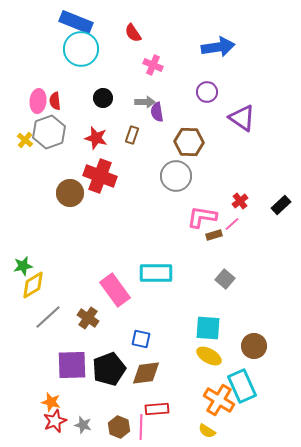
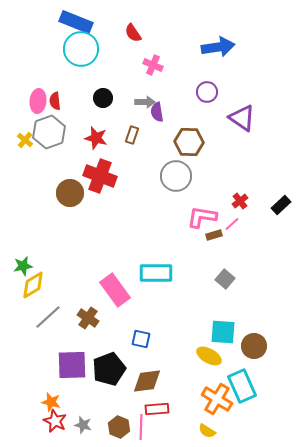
cyan square at (208, 328): moved 15 px right, 4 px down
brown diamond at (146, 373): moved 1 px right, 8 px down
orange cross at (219, 400): moved 2 px left, 1 px up
red star at (55, 421): rotated 25 degrees counterclockwise
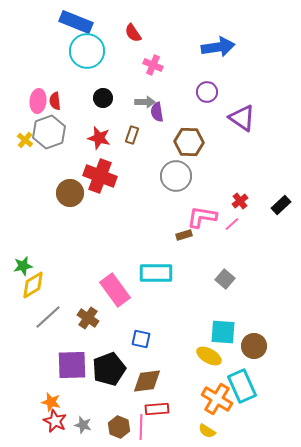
cyan circle at (81, 49): moved 6 px right, 2 px down
red star at (96, 138): moved 3 px right
brown rectangle at (214, 235): moved 30 px left
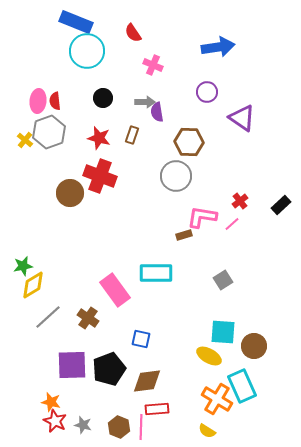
gray square at (225, 279): moved 2 px left, 1 px down; rotated 18 degrees clockwise
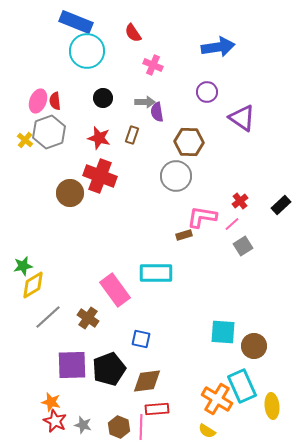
pink ellipse at (38, 101): rotated 15 degrees clockwise
gray square at (223, 280): moved 20 px right, 34 px up
yellow ellipse at (209, 356): moved 63 px right, 50 px down; rotated 55 degrees clockwise
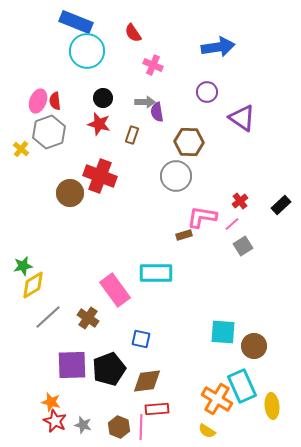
red star at (99, 138): moved 14 px up
yellow cross at (25, 140): moved 4 px left, 9 px down
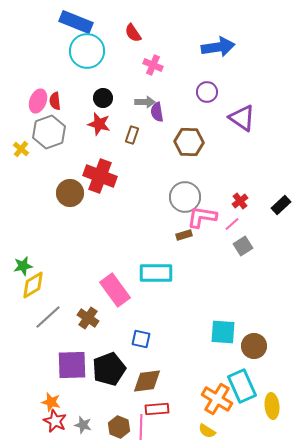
gray circle at (176, 176): moved 9 px right, 21 px down
